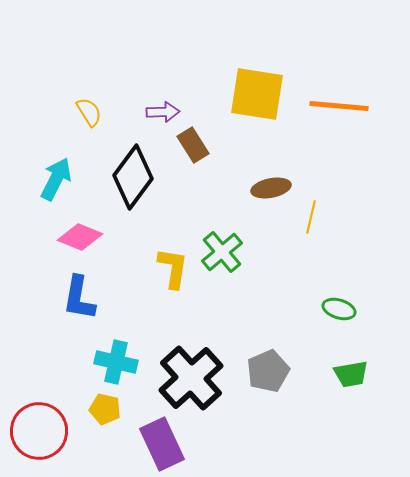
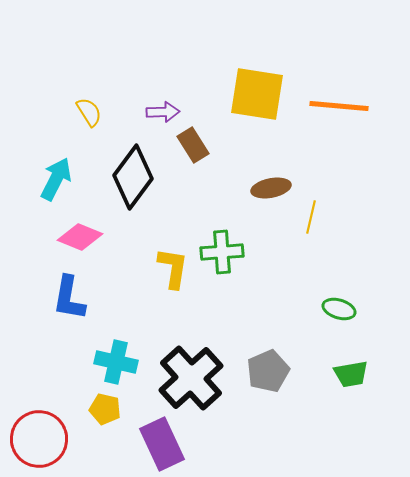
green cross: rotated 36 degrees clockwise
blue L-shape: moved 10 px left
red circle: moved 8 px down
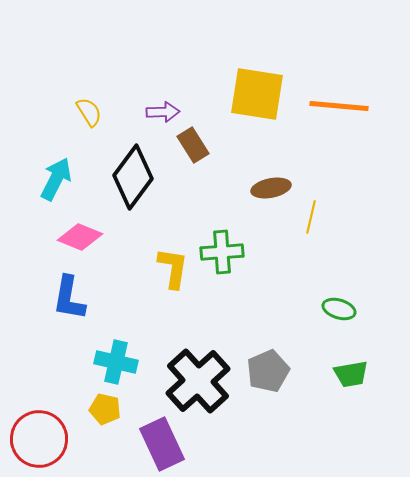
black cross: moved 7 px right, 3 px down
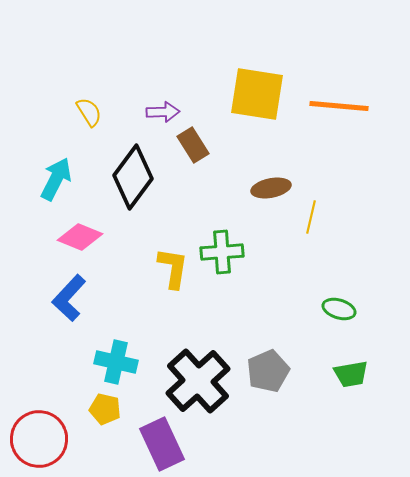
blue L-shape: rotated 33 degrees clockwise
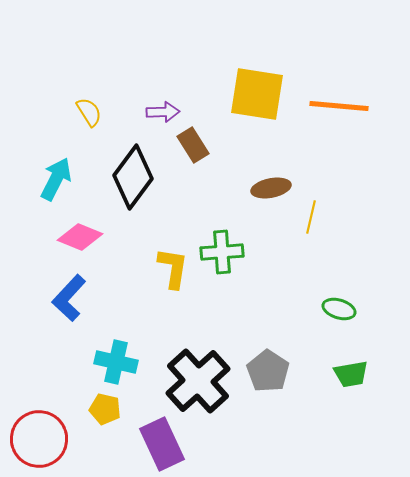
gray pentagon: rotated 15 degrees counterclockwise
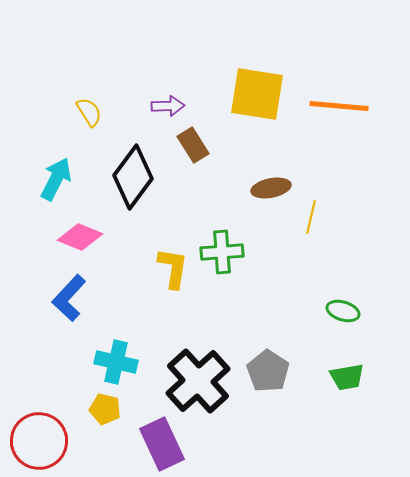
purple arrow: moved 5 px right, 6 px up
green ellipse: moved 4 px right, 2 px down
green trapezoid: moved 4 px left, 3 px down
red circle: moved 2 px down
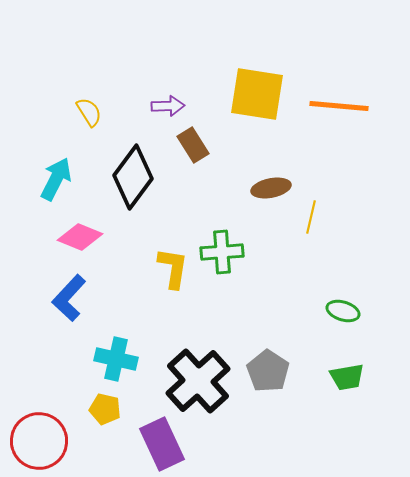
cyan cross: moved 3 px up
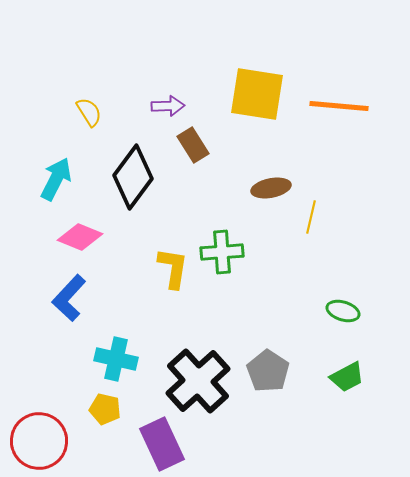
green trapezoid: rotated 18 degrees counterclockwise
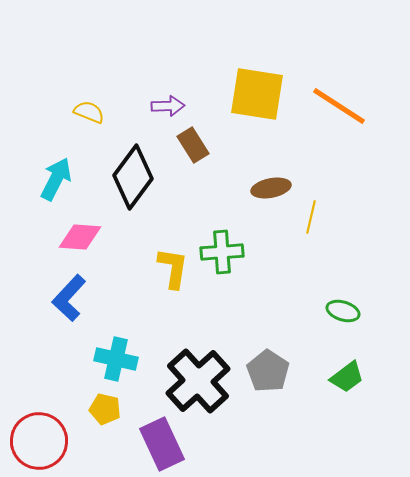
orange line: rotated 28 degrees clockwise
yellow semicircle: rotated 36 degrees counterclockwise
pink diamond: rotated 18 degrees counterclockwise
green trapezoid: rotated 9 degrees counterclockwise
